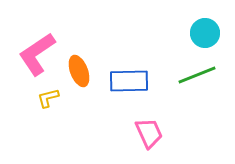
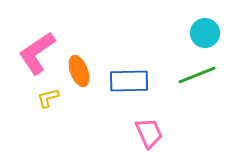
pink L-shape: moved 1 px up
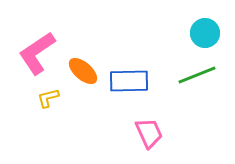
orange ellipse: moved 4 px right; rotated 28 degrees counterclockwise
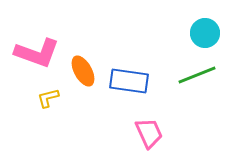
pink L-shape: rotated 126 degrees counterclockwise
orange ellipse: rotated 20 degrees clockwise
blue rectangle: rotated 9 degrees clockwise
